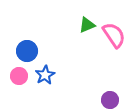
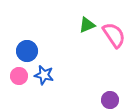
blue star: moved 1 px left; rotated 30 degrees counterclockwise
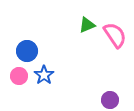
pink semicircle: moved 1 px right
blue star: rotated 24 degrees clockwise
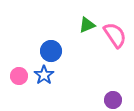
blue circle: moved 24 px right
purple circle: moved 3 px right
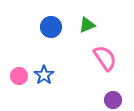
pink semicircle: moved 10 px left, 23 px down
blue circle: moved 24 px up
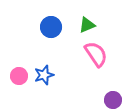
pink semicircle: moved 9 px left, 4 px up
blue star: rotated 18 degrees clockwise
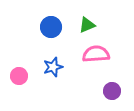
pink semicircle: rotated 60 degrees counterclockwise
blue star: moved 9 px right, 8 px up
purple circle: moved 1 px left, 9 px up
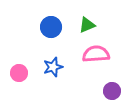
pink circle: moved 3 px up
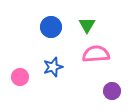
green triangle: rotated 36 degrees counterclockwise
pink circle: moved 1 px right, 4 px down
